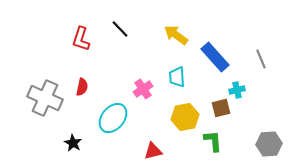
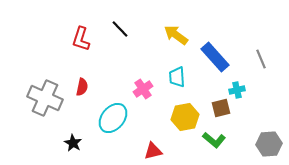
green L-shape: moved 1 px right, 1 px up; rotated 135 degrees clockwise
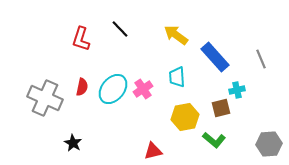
cyan ellipse: moved 29 px up
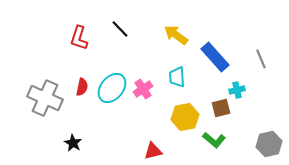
red L-shape: moved 2 px left, 1 px up
cyan ellipse: moved 1 px left, 1 px up
gray hexagon: rotated 10 degrees counterclockwise
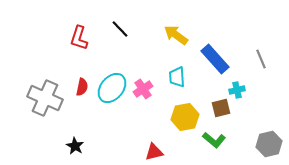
blue rectangle: moved 2 px down
black star: moved 2 px right, 3 px down
red triangle: moved 1 px right, 1 px down
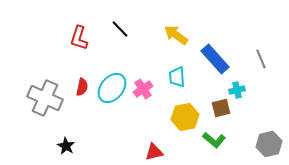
black star: moved 9 px left
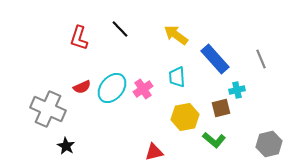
red semicircle: rotated 54 degrees clockwise
gray cross: moved 3 px right, 11 px down
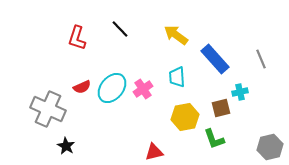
red L-shape: moved 2 px left
cyan cross: moved 3 px right, 2 px down
green L-shape: moved 1 px up; rotated 30 degrees clockwise
gray hexagon: moved 1 px right, 3 px down
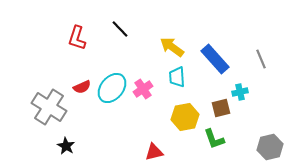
yellow arrow: moved 4 px left, 12 px down
gray cross: moved 1 px right, 2 px up; rotated 8 degrees clockwise
